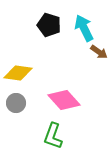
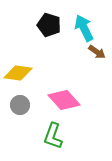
brown arrow: moved 2 px left
gray circle: moved 4 px right, 2 px down
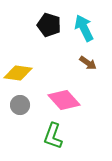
brown arrow: moved 9 px left, 11 px down
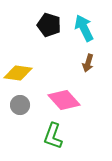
brown arrow: rotated 72 degrees clockwise
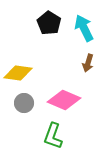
black pentagon: moved 2 px up; rotated 15 degrees clockwise
pink diamond: rotated 24 degrees counterclockwise
gray circle: moved 4 px right, 2 px up
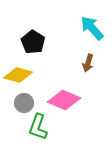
black pentagon: moved 16 px left, 19 px down
cyan arrow: moved 8 px right; rotated 16 degrees counterclockwise
yellow diamond: moved 2 px down; rotated 8 degrees clockwise
green L-shape: moved 15 px left, 9 px up
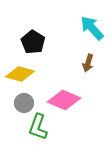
yellow diamond: moved 2 px right, 1 px up
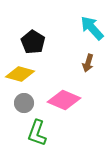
green L-shape: moved 1 px left, 6 px down
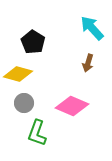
yellow diamond: moved 2 px left
pink diamond: moved 8 px right, 6 px down
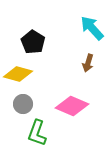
gray circle: moved 1 px left, 1 px down
